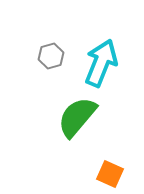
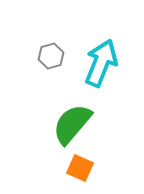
green semicircle: moved 5 px left, 7 px down
orange square: moved 30 px left, 6 px up
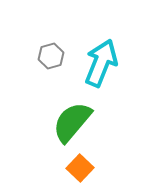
green semicircle: moved 2 px up
orange square: rotated 20 degrees clockwise
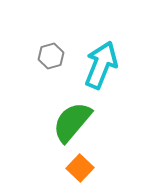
cyan arrow: moved 2 px down
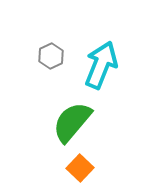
gray hexagon: rotated 10 degrees counterclockwise
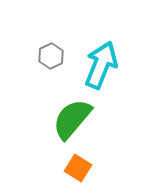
green semicircle: moved 3 px up
orange square: moved 2 px left; rotated 12 degrees counterclockwise
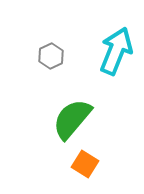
cyan arrow: moved 15 px right, 14 px up
orange square: moved 7 px right, 4 px up
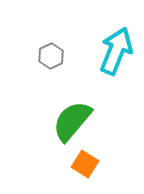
green semicircle: moved 2 px down
